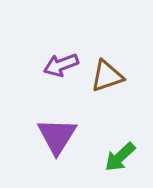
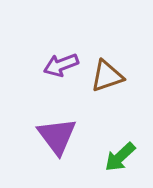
purple triangle: rotated 9 degrees counterclockwise
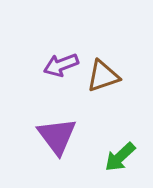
brown triangle: moved 4 px left
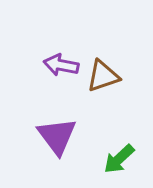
purple arrow: rotated 32 degrees clockwise
green arrow: moved 1 px left, 2 px down
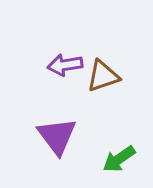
purple arrow: moved 4 px right; rotated 20 degrees counterclockwise
green arrow: rotated 8 degrees clockwise
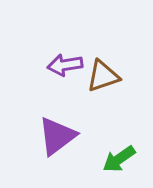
purple triangle: rotated 30 degrees clockwise
